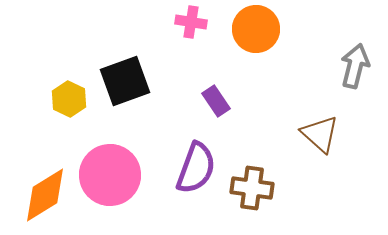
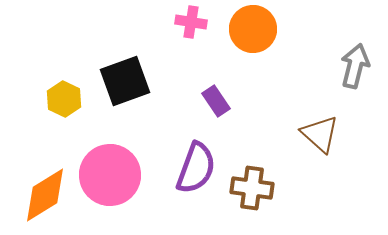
orange circle: moved 3 px left
yellow hexagon: moved 5 px left
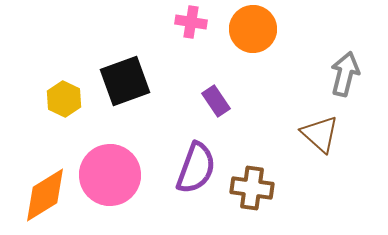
gray arrow: moved 10 px left, 8 px down
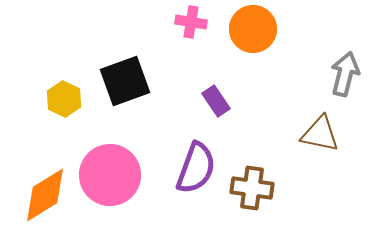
brown triangle: rotated 30 degrees counterclockwise
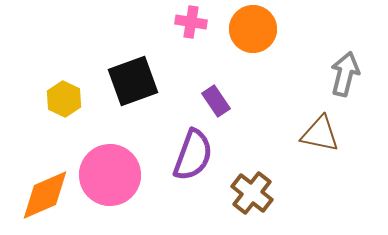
black square: moved 8 px right
purple semicircle: moved 3 px left, 13 px up
brown cross: moved 5 px down; rotated 30 degrees clockwise
orange diamond: rotated 8 degrees clockwise
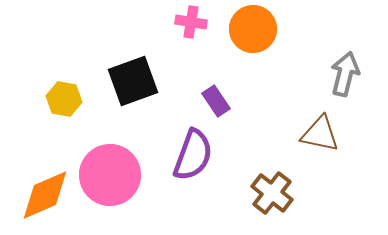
yellow hexagon: rotated 16 degrees counterclockwise
brown cross: moved 20 px right
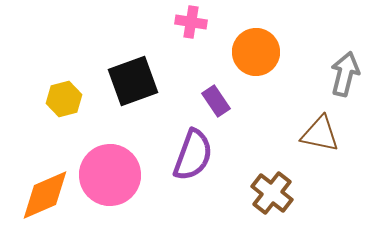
orange circle: moved 3 px right, 23 px down
yellow hexagon: rotated 24 degrees counterclockwise
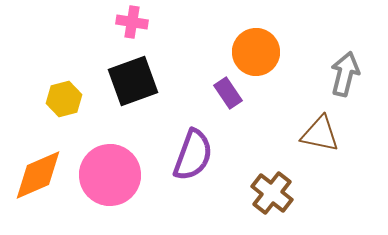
pink cross: moved 59 px left
purple rectangle: moved 12 px right, 8 px up
orange diamond: moved 7 px left, 20 px up
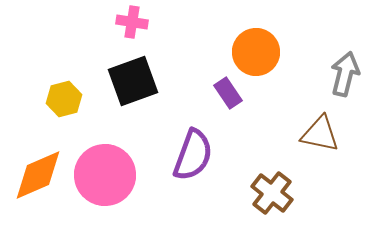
pink circle: moved 5 px left
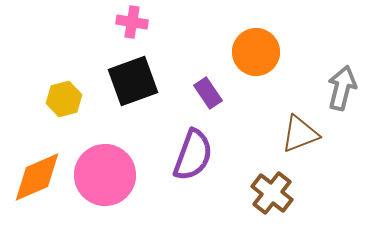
gray arrow: moved 3 px left, 14 px down
purple rectangle: moved 20 px left
brown triangle: moved 20 px left; rotated 33 degrees counterclockwise
orange diamond: moved 1 px left, 2 px down
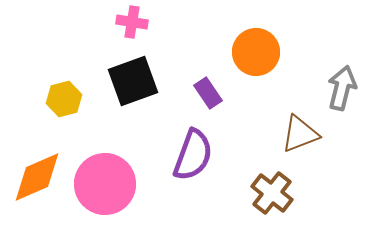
pink circle: moved 9 px down
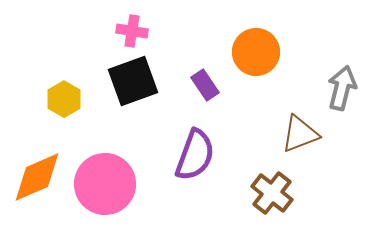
pink cross: moved 9 px down
purple rectangle: moved 3 px left, 8 px up
yellow hexagon: rotated 16 degrees counterclockwise
purple semicircle: moved 2 px right
